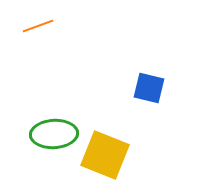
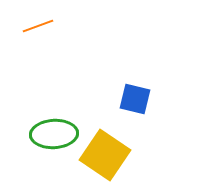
blue square: moved 14 px left, 11 px down
yellow square: rotated 12 degrees clockwise
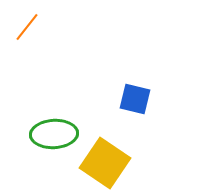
orange line: moved 11 px left, 1 px down; rotated 32 degrees counterclockwise
yellow square: moved 8 px down
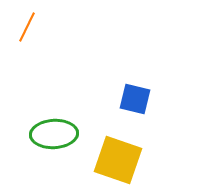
orange line: rotated 12 degrees counterclockwise
yellow square: moved 13 px right, 3 px up; rotated 15 degrees counterclockwise
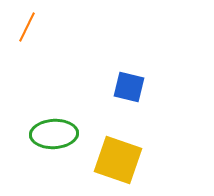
blue square: moved 6 px left, 12 px up
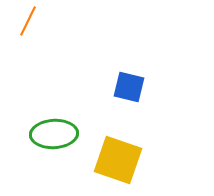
orange line: moved 1 px right, 6 px up
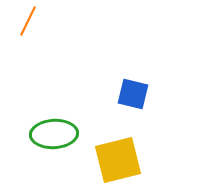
blue square: moved 4 px right, 7 px down
yellow square: rotated 33 degrees counterclockwise
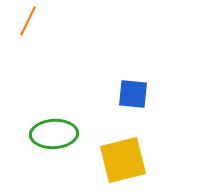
blue square: rotated 8 degrees counterclockwise
yellow square: moved 5 px right
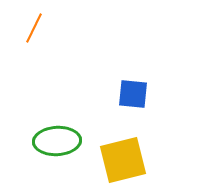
orange line: moved 6 px right, 7 px down
green ellipse: moved 3 px right, 7 px down
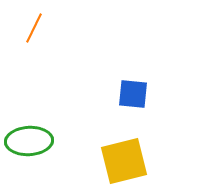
green ellipse: moved 28 px left
yellow square: moved 1 px right, 1 px down
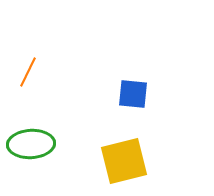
orange line: moved 6 px left, 44 px down
green ellipse: moved 2 px right, 3 px down
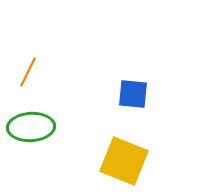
green ellipse: moved 17 px up
yellow square: rotated 36 degrees clockwise
